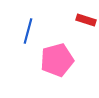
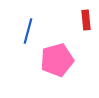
red rectangle: rotated 66 degrees clockwise
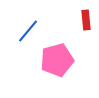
blue line: rotated 25 degrees clockwise
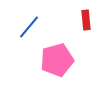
blue line: moved 1 px right, 4 px up
